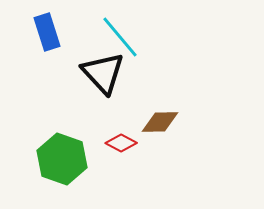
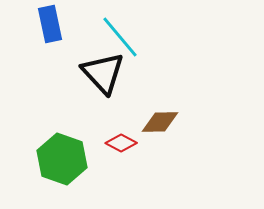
blue rectangle: moved 3 px right, 8 px up; rotated 6 degrees clockwise
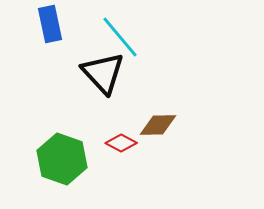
brown diamond: moved 2 px left, 3 px down
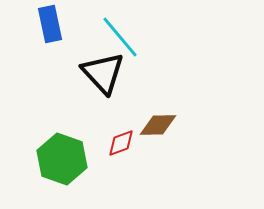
red diamond: rotated 48 degrees counterclockwise
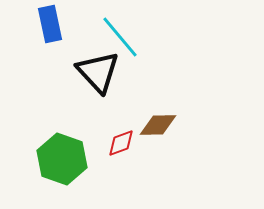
black triangle: moved 5 px left, 1 px up
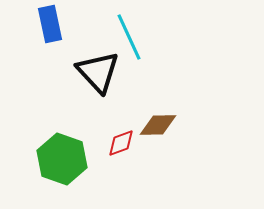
cyan line: moved 9 px right; rotated 15 degrees clockwise
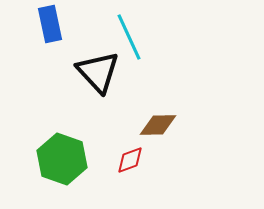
red diamond: moved 9 px right, 17 px down
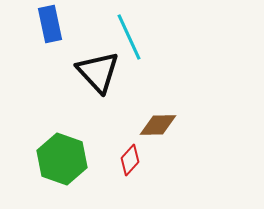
red diamond: rotated 28 degrees counterclockwise
